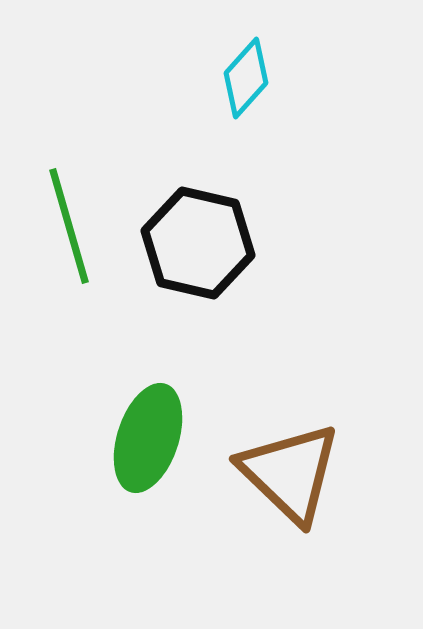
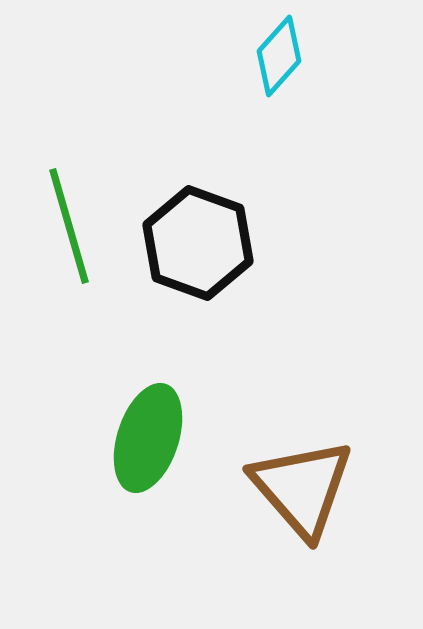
cyan diamond: moved 33 px right, 22 px up
black hexagon: rotated 7 degrees clockwise
brown triangle: moved 12 px right, 15 px down; rotated 5 degrees clockwise
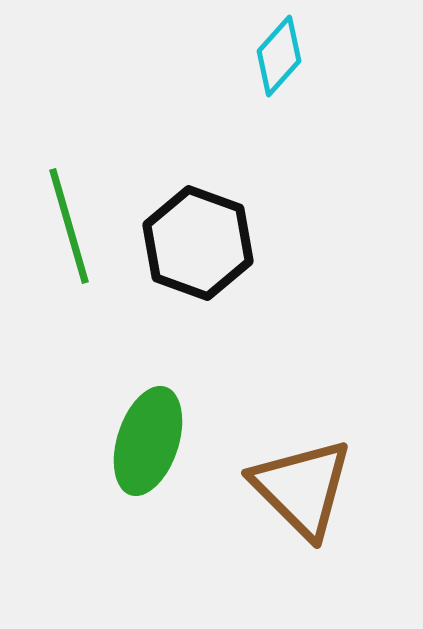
green ellipse: moved 3 px down
brown triangle: rotated 4 degrees counterclockwise
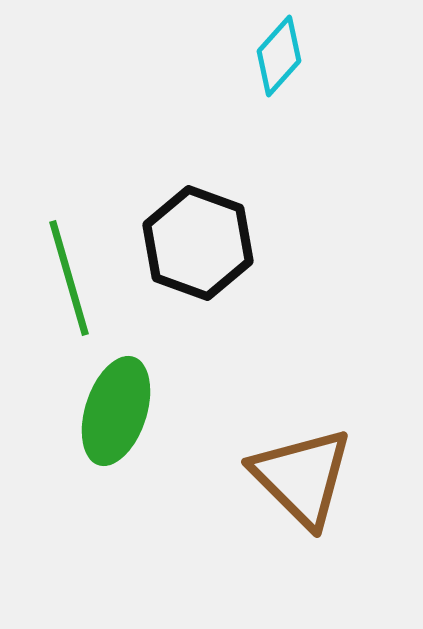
green line: moved 52 px down
green ellipse: moved 32 px left, 30 px up
brown triangle: moved 11 px up
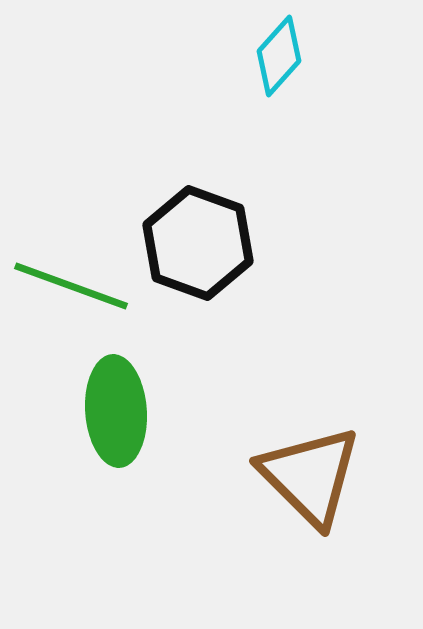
green line: moved 2 px right, 8 px down; rotated 54 degrees counterclockwise
green ellipse: rotated 22 degrees counterclockwise
brown triangle: moved 8 px right, 1 px up
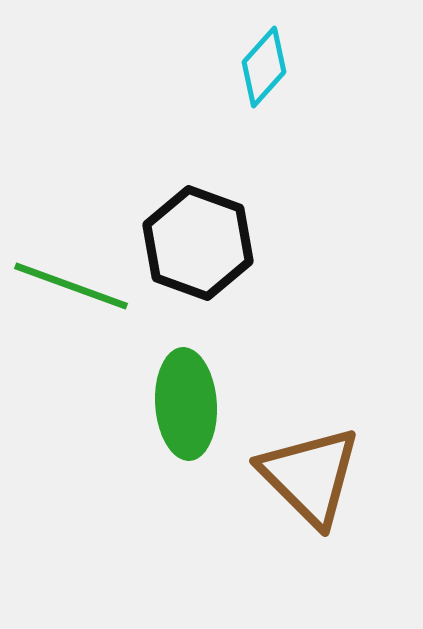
cyan diamond: moved 15 px left, 11 px down
green ellipse: moved 70 px right, 7 px up
